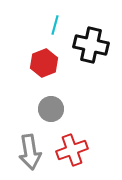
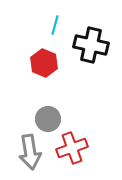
red hexagon: rotated 16 degrees counterclockwise
gray circle: moved 3 px left, 10 px down
red cross: moved 2 px up
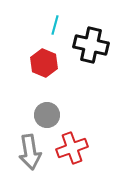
gray circle: moved 1 px left, 4 px up
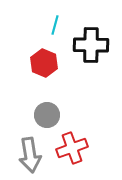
black cross: rotated 12 degrees counterclockwise
gray arrow: moved 3 px down
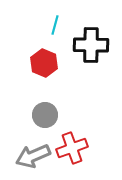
gray circle: moved 2 px left
gray arrow: moved 3 px right, 1 px down; rotated 76 degrees clockwise
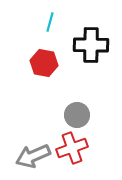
cyan line: moved 5 px left, 3 px up
red hexagon: rotated 12 degrees counterclockwise
gray circle: moved 32 px right
